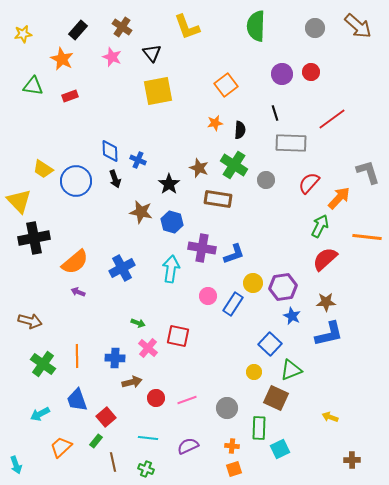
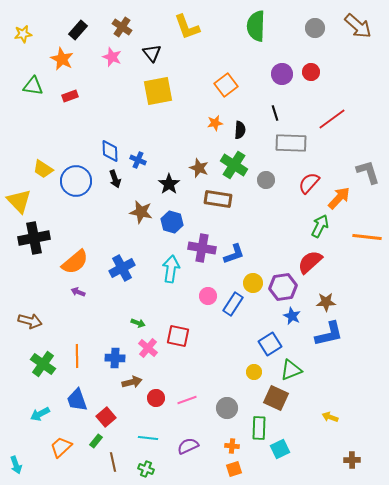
red semicircle at (325, 259): moved 15 px left, 3 px down
blue square at (270, 344): rotated 15 degrees clockwise
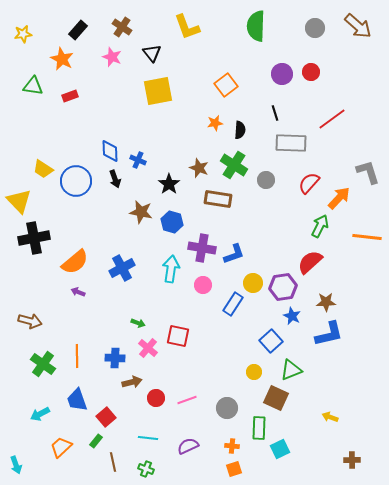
pink circle at (208, 296): moved 5 px left, 11 px up
blue square at (270, 344): moved 1 px right, 3 px up; rotated 10 degrees counterclockwise
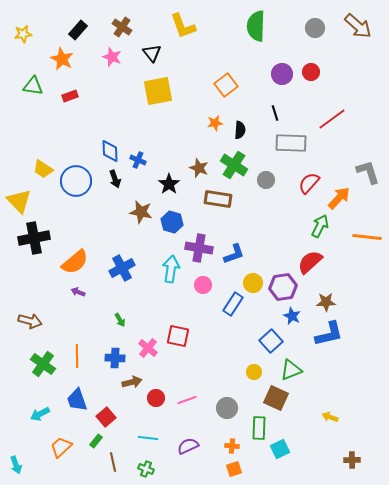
yellow L-shape at (187, 27): moved 4 px left, 1 px up
purple cross at (202, 248): moved 3 px left
green arrow at (138, 323): moved 18 px left, 3 px up; rotated 40 degrees clockwise
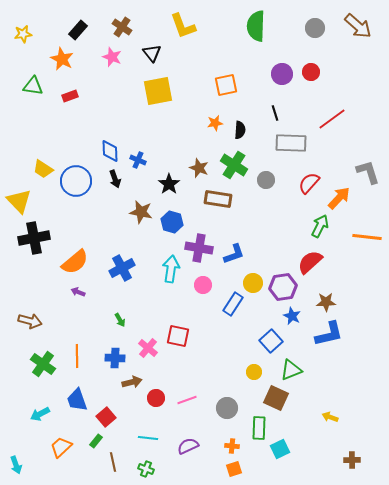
orange square at (226, 85): rotated 25 degrees clockwise
